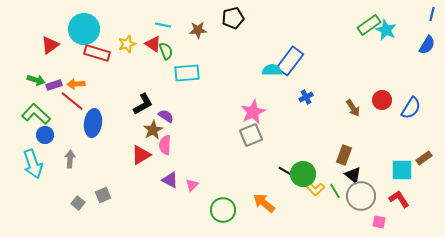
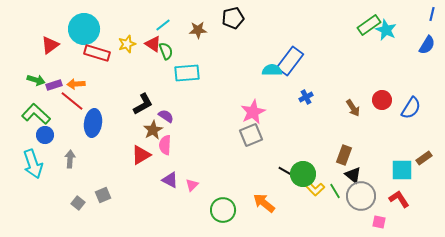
cyan line at (163, 25): rotated 49 degrees counterclockwise
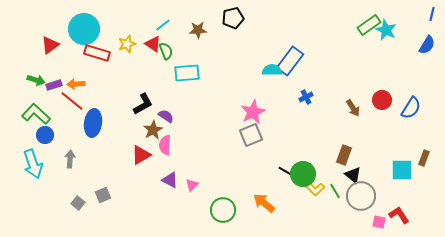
brown rectangle at (424, 158): rotated 35 degrees counterclockwise
red L-shape at (399, 199): moved 16 px down
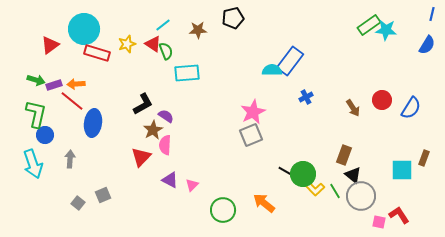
cyan star at (386, 30): rotated 20 degrees counterclockwise
green L-shape at (36, 114): rotated 60 degrees clockwise
red triangle at (141, 155): moved 2 px down; rotated 15 degrees counterclockwise
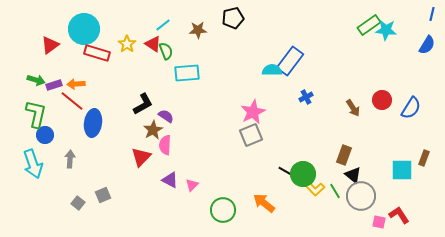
yellow star at (127, 44): rotated 18 degrees counterclockwise
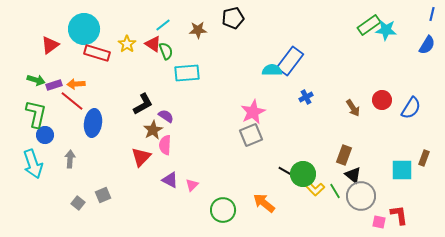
red L-shape at (399, 215): rotated 25 degrees clockwise
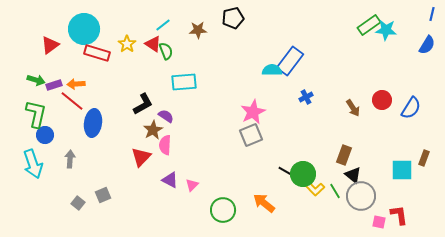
cyan rectangle at (187, 73): moved 3 px left, 9 px down
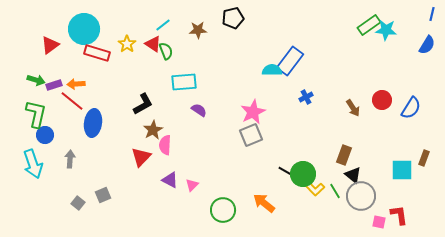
purple semicircle at (166, 116): moved 33 px right, 6 px up
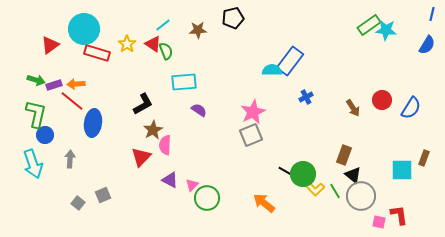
green circle at (223, 210): moved 16 px left, 12 px up
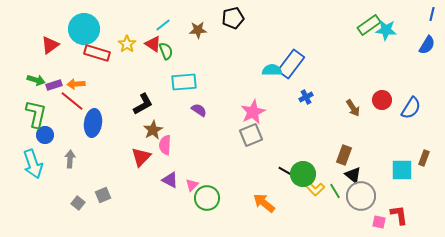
blue rectangle at (290, 61): moved 1 px right, 3 px down
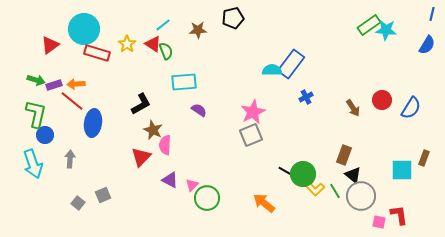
black L-shape at (143, 104): moved 2 px left
brown star at (153, 130): rotated 18 degrees counterclockwise
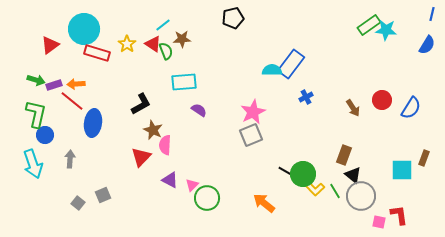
brown star at (198, 30): moved 16 px left, 9 px down
